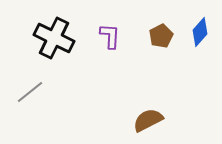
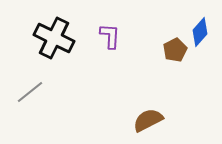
brown pentagon: moved 14 px right, 14 px down
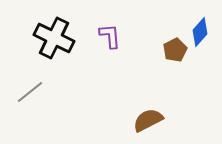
purple L-shape: rotated 8 degrees counterclockwise
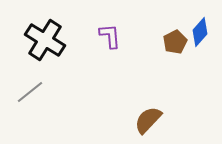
black cross: moved 9 px left, 2 px down; rotated 6 degrees clockwise
brown pentagon: moved 8 px up
brown semicircle: rotated 20 degrees counterclockwise
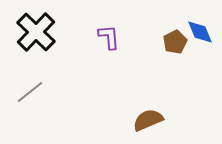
blue diamond: rotated 64 degrees counterclockwise
purple L-shape: moved 1 px left, 1 px down
black cross: moved 9 px left, 8 px up; rotated 12 degrees clockwise
brown semicircle: rotated 24 degrees clockwise
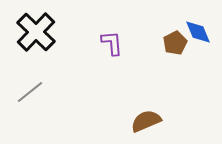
blue diamond: moved 2 px left
purple L-shape: moved 3 px right, 6 px down
brown pentagon: moved 1 px down
brown semicircle: moved 2 px left, 1 px down
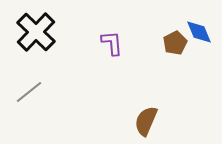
blue diamond: moved 1 px right
gray line: moved 1 px left
brown semicircle: rotated 44 degrees counterclockwise
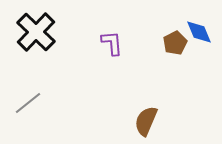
gray line: moved 1 px left, 11 px down
